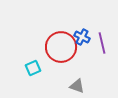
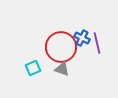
blue cross: moved 1 px down
purple line: moved 5 px left
gray triangle: moved 15 px left, 17 px up
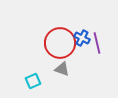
red circle: moved 1 px left, 4 px up
cyan square: moved 13 px down
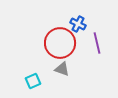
blue cross: moved 4 px left, 14 px up
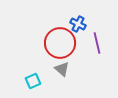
gray triangle: rotated 21 degrees clockwise
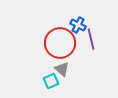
blue cross: moved 1 px down
purple line: moved 6 px left, 4 px up
cyan square: moved 18 px right
